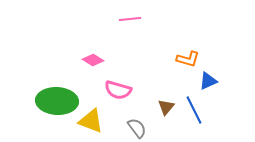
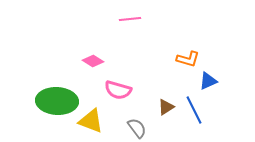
pink diamond: moved 1 px down
brown triangle: rotated 18 degrees clockwise
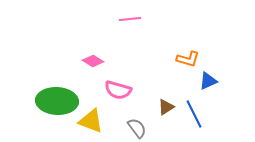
blue line: moved 4 px down
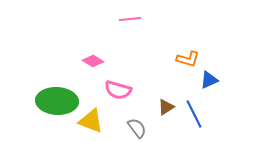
blue triangle: moved 1 px right, 1 px up
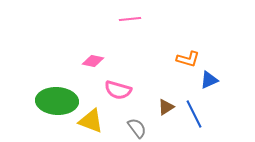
pink diamond: rotated 20 degrees counterclockwise
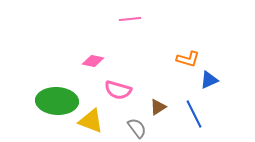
brown triangle: moved 8 px left
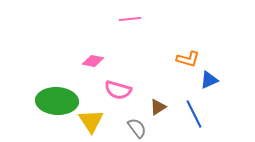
yellow triangle: rotated 36 degrees clockwise
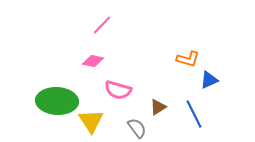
pink line: moved 28 px left, 6 px down; rotated 40 degrees counterclockwise
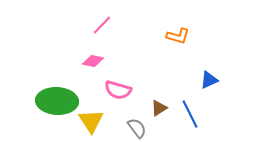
orange L-shape: moved 10 px left, 23 px up
brown triangle: moved 1 px right, 1 px down
blue line: moved 4 px left
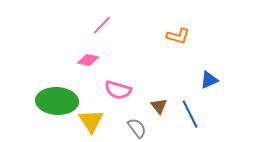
pink diamond: moved 5 px left, 1 px up
brown triangle: moved 2 px up; rotated 36 degrees counterclockwise
